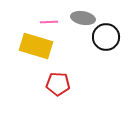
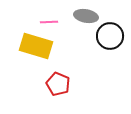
gray ellipse: moved 3 px right, 2 px up
black circle: moved 4 px right, 1 px up
red pentagon: rotated 20 degrees clockwise
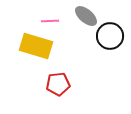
gray ellipse: rotated 30 degrees clockwise
pink line: moved 1 px right, 1 px up
red pentagon: rotated 30 degrees counterclockwise
